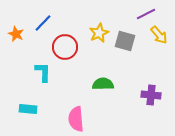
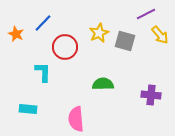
yellow arrow: moved 1 px right
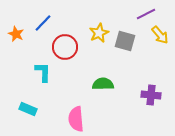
cyan rectangle: rotated 18 degrees clockwise
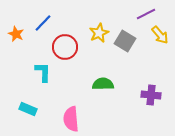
gray square: rotated 15 degrees clockwise
pink semicircle: moved 5 px left
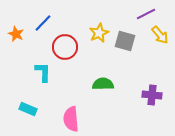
gray square: rotated 15 degrees counterclockwise
purple cross: moved 1 px right
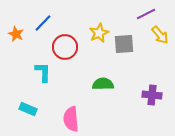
gray square: moved 1 px left, 3 px down; rotated 20 degrees counterclockwise
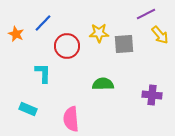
yellow star: rotated 24 degrees clockwise
red circle: moved 2 px right, 1 px up
cyan L-shape: moved 1 px down
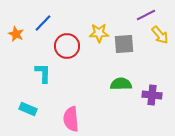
purple line: moved 1 px down
green semicircle: moved 18 px right
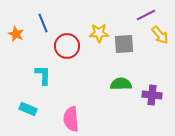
blue line: rotated 66 degrees counterclockwise
cyan L-shape: moved 2 px down
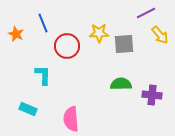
purple line: moved 2 px up
